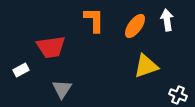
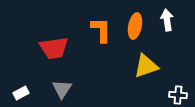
orange L-shape: moved 7 px right, 10 px down
orange ellipse: rotated 25 degrees counterclockwise
red trapezoid: moved 3 px right, 1 px down
white rectangle: moved 23 px down
white cross: rotated 18 degrees counterclockwise
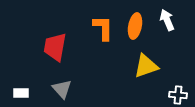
white arrow: rotated 15 degrees counterclockwise
orange L-shape: moved 2 px right, 2 px up
red trapezoid: moved 1 px right, 1 px up; rotated 108 degrees clockwise
gray triangle: rotated 15 degrees counterclockwise
white rectangle: rotated 28 degrees clockwise
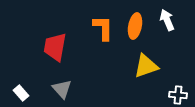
white rectangle: rotated 49 degrees clockwise
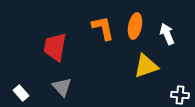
white arrow: moved 14 px down
orange L-shape: rotated 12 degrees counterclockwise
gray triangle: moved 2 px up
white cross: moved 2 px right
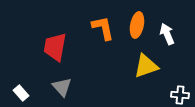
orange ellipse: moved 2 px right, 1 px up
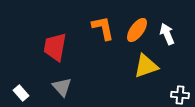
orange ellipse: moved 5 px down; rotated 25 degrees clockwise
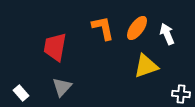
orange ellipse: moved 2 px up
gray triangle: rotated 25 degrees clockwise
white cross: moved 1 px right, 1 px up
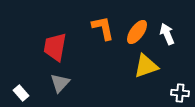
orange ellipse: moved 4 px down
gray triangle: moved 2 px left, 4 px up
white cross: moved 1 px left, 1 px up
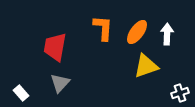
orange L-shape: rotated 16 degrees clockwise
white arrow: rotated 25 degrees clockwise
white cross: rotated 24 degrees counterclockwise
